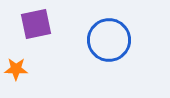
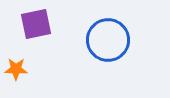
blue circle: moved 1 px left
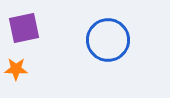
purple square: moved 12 px left, 4 px down
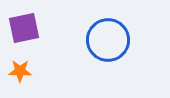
orange star: moved 4 px right, 2 px down
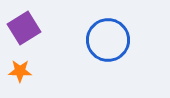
purple square: rotated 20 degrees counterclockwise
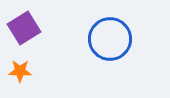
blue circle: moved 2 px right, 1 px up
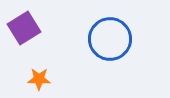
orange star: moved 19 px right, 8 px down
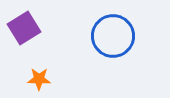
blue circle: moved 3 px right, 3 px up
